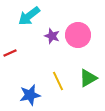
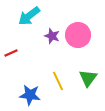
red line: moved 1 px right
green triangle: rotated 24 degrees counterclockwise
blue star: rotated 20 degrees clockwise
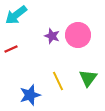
cyan arrow: moved 13 px left, 1 px up
red line: moved 4 px up
blue star: rotated 25 degrees counterclockwise
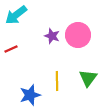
yellow line: moved 1 px left; rotated 24 degrees clockwise
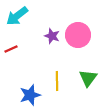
cyan arrow: moved 1 px right, 1 px down
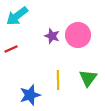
yellow line: moved 1 px right, 1 px up
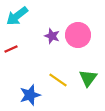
yellow line: rotated 54 degrees counterclockwise
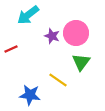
cyan arrow: moved 11 px right, 1 px up
pink circle: moved 2 px left, 2 px up
green triangle: moved 7 px left, 16 px up
blue star: rotated 25 degrees clockwise
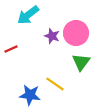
yellow line: moved 3 px left, 4 px down
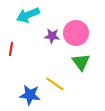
cyan arrow: rotated 15 degrees clockwise
purple star: rotated 14 degrees counterclockwise
red line: rotated 56 degrees counterclockwise
green triangle: rotated 12 degrees counterclockwise
